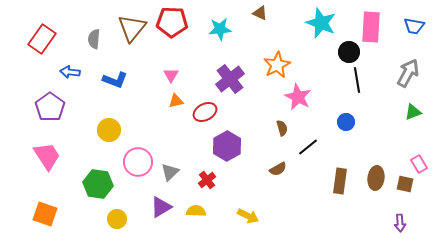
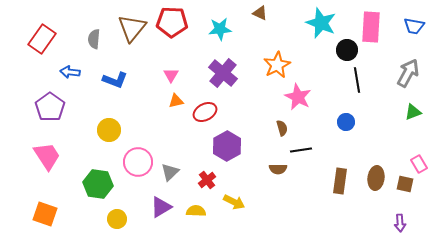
black circle at (349, 52): moved 2 px left, 2 px up
purple cross at (230, 79): moved 7 px left, 6 px up; rotated 12 degrees counterclockwise
black line at (308, 147): moved 7 px left, 3 px down; rotated 30 degrees clockwise
brown semicircle at (278, 169): rotated 30 degrees clockwise
yellow arrow at (248, 216): moved 14 px left, 14 px up
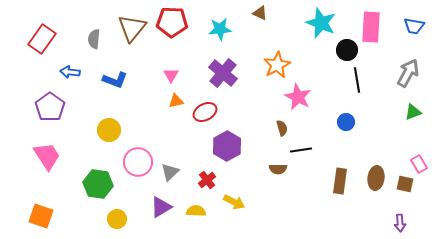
orange square at (45, 214): moved 4 px left, 2 px down
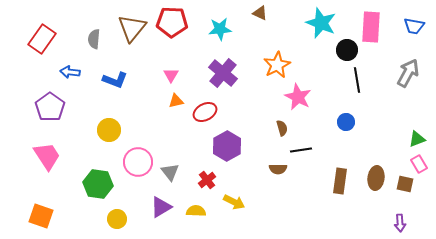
green triangle at (413, 112): moved 4 px right, 27 px down
gray triangle at (170, 172): rotated 24 degrees counterclockwise
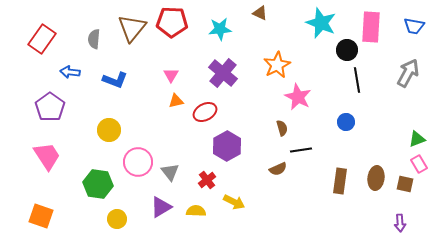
brown semicircle at (278, 169): rotated 24 degrees counterclockwise
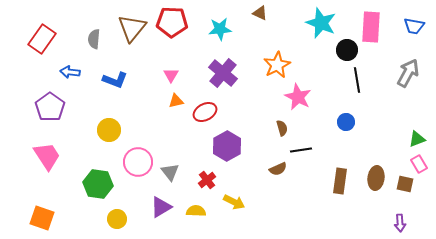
orange square at (41, 216): moved 1 px right, 2 px down
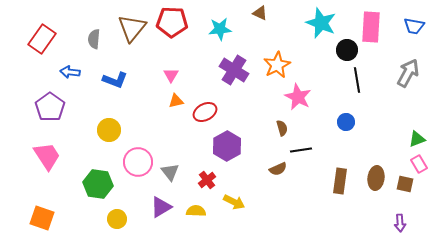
purple cross at (223, 73): moved 11 px right, 3 px up; rotated 8 degrees counterclockwise
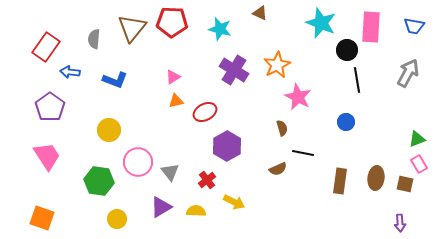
cyan star at (220, 29): rotated 20 degrees clockwise
red rectangle at (42, 39): moved 4 px right, 8 px down
pink triangle at (171, 75): moved 2 px right, 2 px down; rotated 28 degrees clockwise
black line at (301, 150): moved 2 px right, 3 px down; rotated 20 degrees clockwise
green hexagon at (98, 184): moved 1 px right, 3 px up
